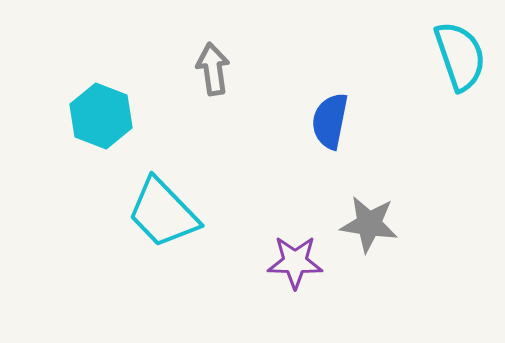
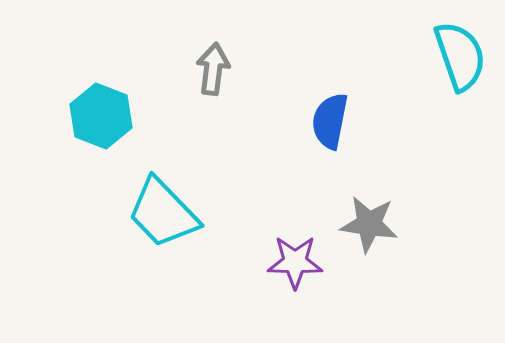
gray arrow: rotated 15 degrees clockwise
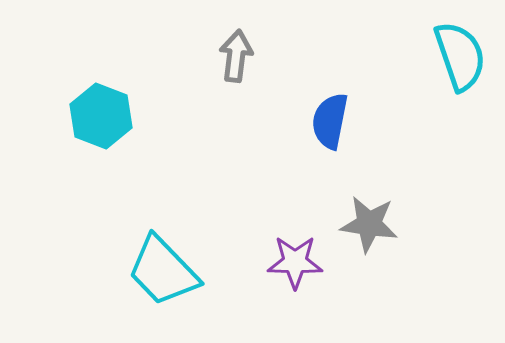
gray arrow: moved 23 px right, 13 px up
cyan trapezoid: moved 58 px down
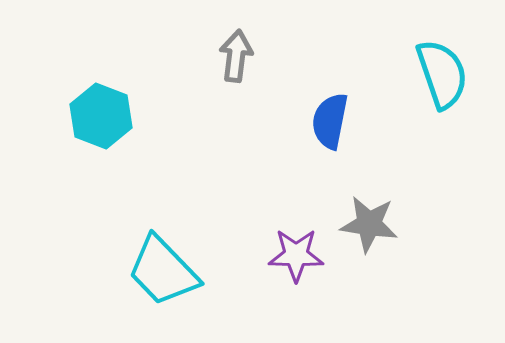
cyan semicircle: moved 18 px left, 18 px down
purple star: moved 1 px right, 7 px up
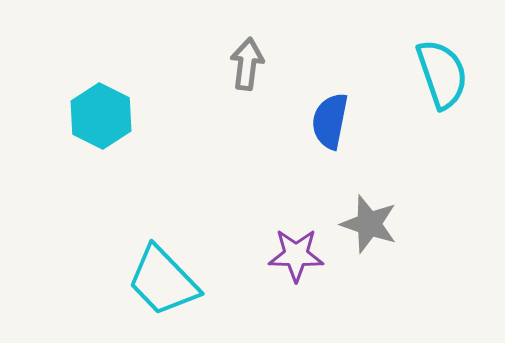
gray arrow: moved 11 px right, 8 px down
cyan hexagon: rotated 6 degrees clockwise
gray star: rotated 10 degrees clockwise
cyan trapezoid: moved 10 px down
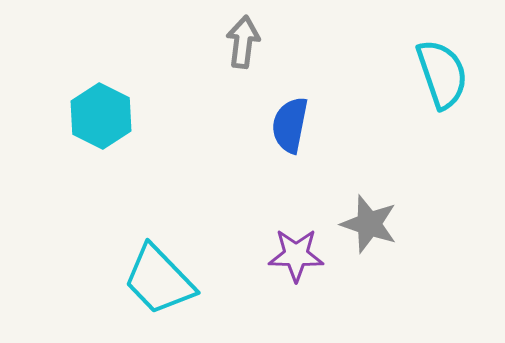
gray arrow: moved 4 px left, 22 px up
blue semicircle: moved 40 px left, 4 px down
cyan trapezoid: moved 4 px left, 1 px up
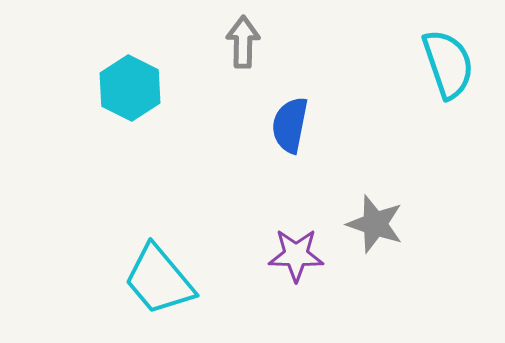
gray arrow: rotated 6 degrees counterclockwise
cyan semicircle: moved 6 px right, 10 px up
cyan hexagon: moved 29 px right, 28 px up
gray star: moved 6 px right
cyan trapezoid: rotated 4 degrees clockwise
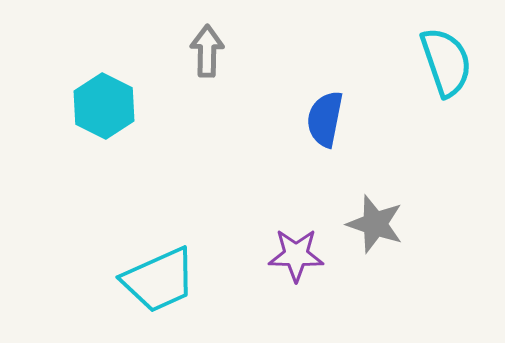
gray arrow: moved 36 px left, 9 px down
cyan semicircle: moved 2 px left, 2 px up
cyan hexagon: moved 26 px left, 18 px down
blue semicircle: moved 35 px right, 6 px up
cyan trapezoid: rotated 74 degrees counterclockwise
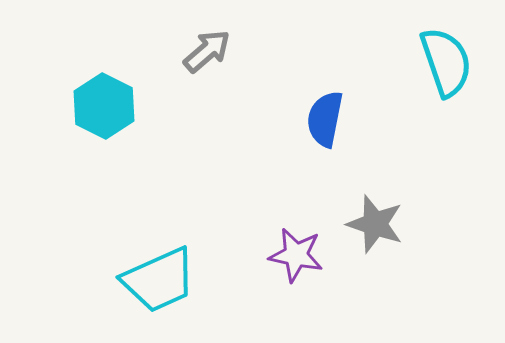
gray arrow: rotated 48 degrees clockwise
purple star: rotated 10 degrees clockwise
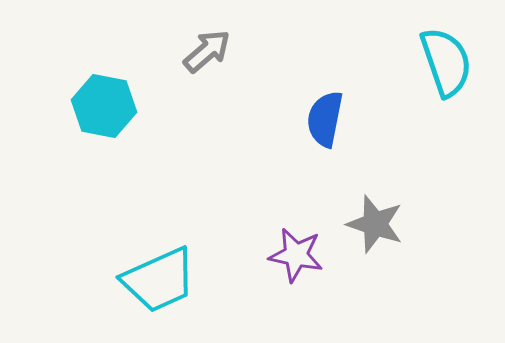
cyan hexagon: rotated 16 degrees counterclockwise
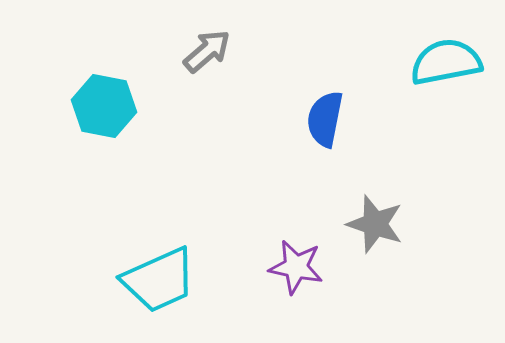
cyan semicircle: rotated 82 degrees counterclockwise
purple star: moved 12 px down
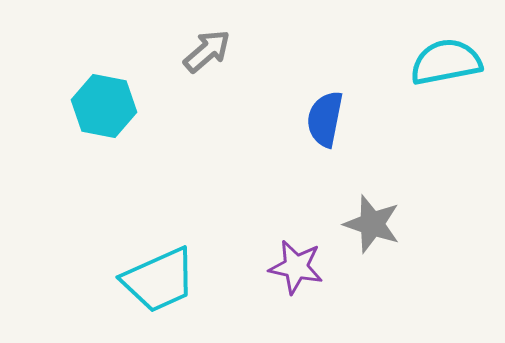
gray star: moved 3 px left
